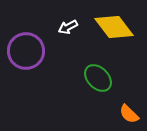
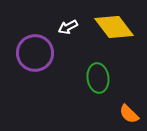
purple circle: moved 9 px right, 2 px down
green ellipse: rotated 36 degrees clockwise
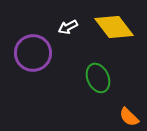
purple circle: moved 2 px left
green ellipse: rotated 16 degrees counterclockwise
orange semicircle: moved 3 px down
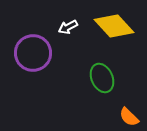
yellow diamond: moved 1 px up; rotated 6 degrees counterclockwise
green ellipse: moved 4 px right
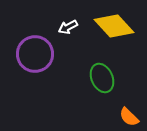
purple circle: moved 2 px right, 1 px down
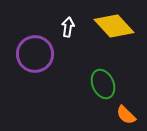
white arrow: rotated 126 degrees clockwise
green ellipse: moved 1 px right, 6 px down
orange semicircle: moved 3 px left, 2 px up
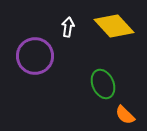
purple circle: moved 2 px down
orange semicircle: moved 1 px left
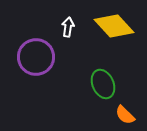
purple circle: moved 1 px right, 1 px down
